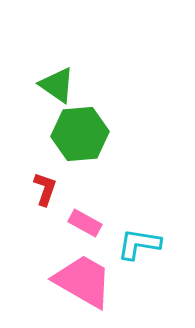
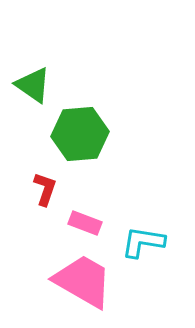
green triangle: moved 24 px left
pink rectangle: rotated 8 degrees counterclockwise
cyan L-shape: moved 4 px right, 2 px up
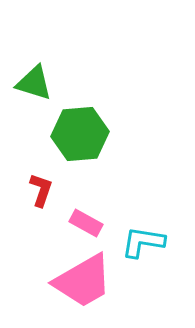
green triangle: moved 1 px right, 2 px up; rotated 18 degrees counterclockwise
red L-shape: moved 4 px left, 1 px down
pink rectangle: moved 1 px right; rotated 8 degrees clockwise
pink trapezoid: rotated 120 degrees clockwise
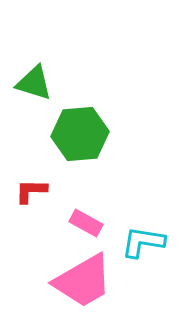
red L-shape: moved 10 px left, 1 px down; rotated 108 degrees counterclockwise
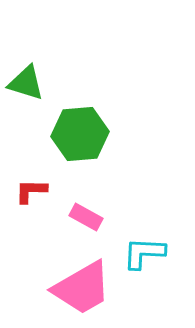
green triangle: moved 8 px left
pink rectangle: moved 6 px up
cyan L-shape: moved 1 px right, 11 px down; rotated 6 degrees counterclockwise
pink trapezoid: moved 1 px left, 7 px down
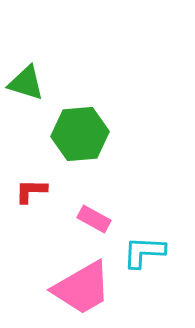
pink rectangle: moved 8 px right, 2 px down
cyan L-shape: moved 1 px up
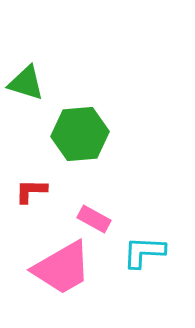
pink trapezoid: moved 20 px left, 20 px up
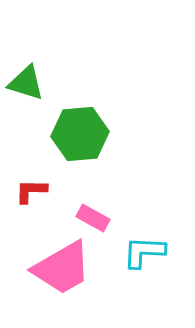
pink rectangle: moved 1 px left, 1 px up
